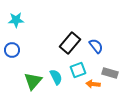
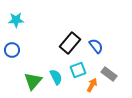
gray rectangle: moved 1 px left, 1 px down; rotated 21 degrees clockwise
orange arrow: moved 1 px left, 1 px down; rotated 112 degrees clockwise
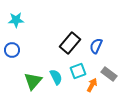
blue semicircle: rotated 119 degrees counterclockwise
cyan square: moved 1 px down
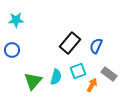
cyan semicircle: rotated 42 degrees clockwise
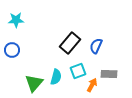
gray rectangle: rotated 35 degrees counterclockwise
green triangle: moved 1 px right, 2 px down
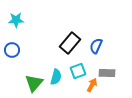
gray rectangle: moved 2 px left, 1 px up
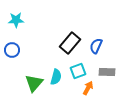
gray rectangle: moved 1 px up
orange arrow: moved 4 px left, 3 px down
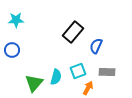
black rectangle: moved 3 px right, 11 px up
